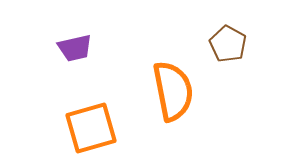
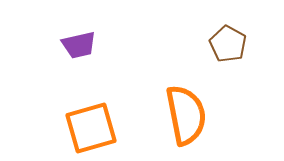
purple trapezoid: moved 4 px right, 3 px up
orange semicircle: moved 13 px right, 24 px down
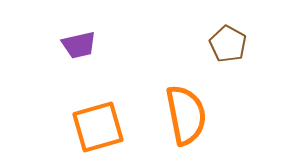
orange square: moved 7 px right, 1 px up
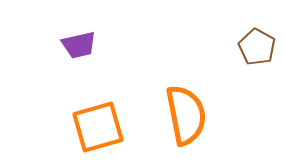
brown pentagon: moved 29 px right, 3 px down
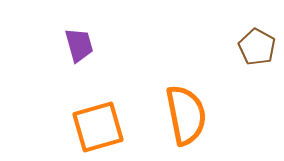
purple trapezoid: rotated 93 degrees counterclockwise
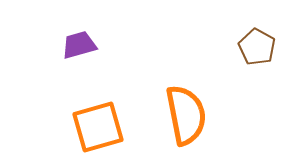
purple trapezoid: rotated 90 degrees counterclockwise
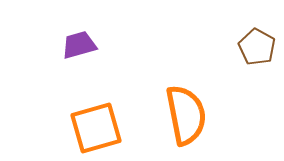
orange square: moved 2 px left, 1 px down
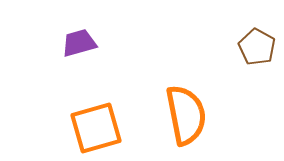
purple trapezoid: moved 2 px up
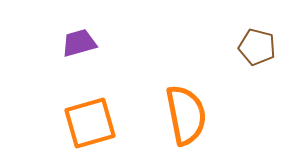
brown pentagon: rotated 15 degrees counterclockwise
orange square: moved 6 px left, 5 px up
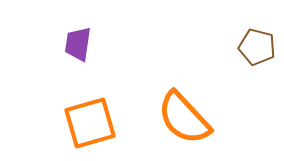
purple trapezoid: moved 1 px left, 1 px down; rotated 66 degrees counterclockwise
orange semicircle: moved 2 px left, 3 px down; rotated 148 degrees clockwise
